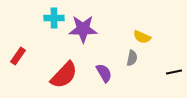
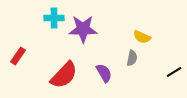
black line: rotated 21 degrees counterclockwise
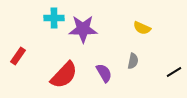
yellow semicircle: moved 9 px up
gray semicircle: moved 1 px right, 3 px down
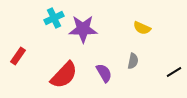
cyan cross: rotated 24 degrees counterclockwise
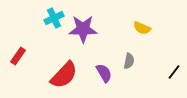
gray semicircle: moved 4 px left
black line: rotated 21 degrees counterclockwise
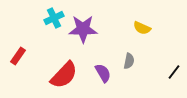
purple semicircle: moved 1 px left
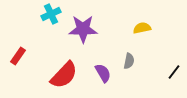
cyan cross: moved 3 px left, 4 px up
yellow semicircle: rotated 144 degrees clockwise
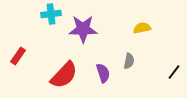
cyan cross: rotated 18 degrees clockwise
purple semicircle: rotated 12 degrees clockwise
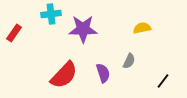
red rectangle: moved 4 px left, 23 px up
gray semicircle: rotated 14 degrees clockwise
black line: moved 11 px left, 9 px down
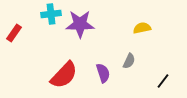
purple star: moved 3 px left, 5 px up
